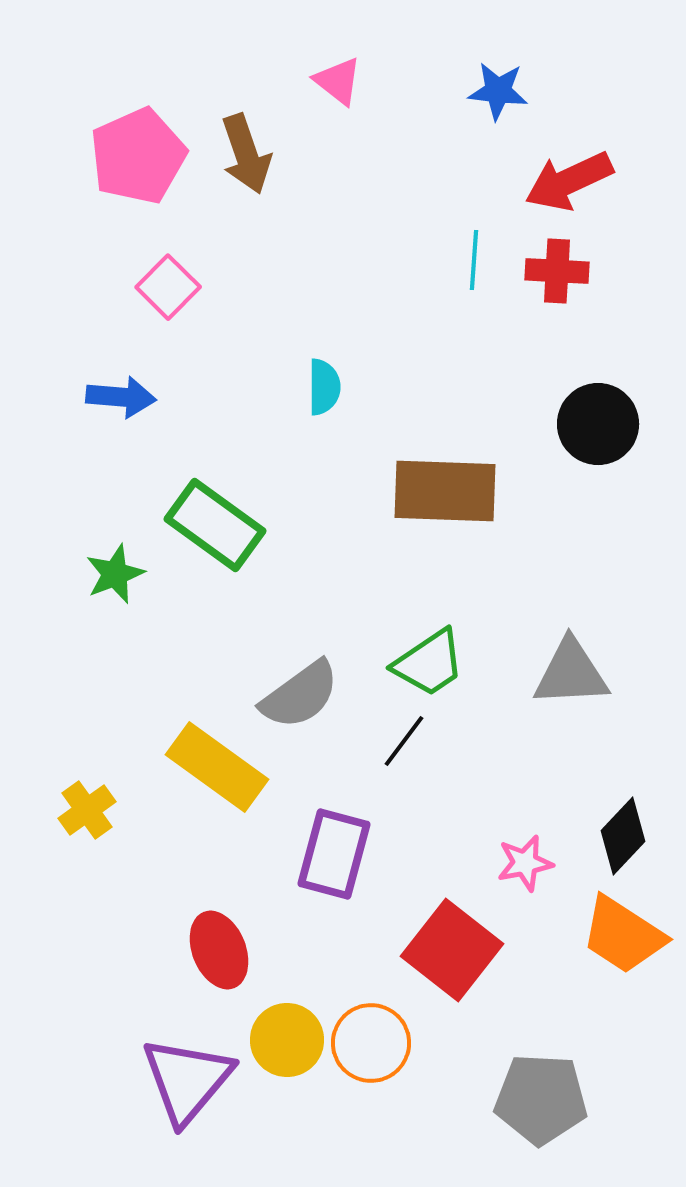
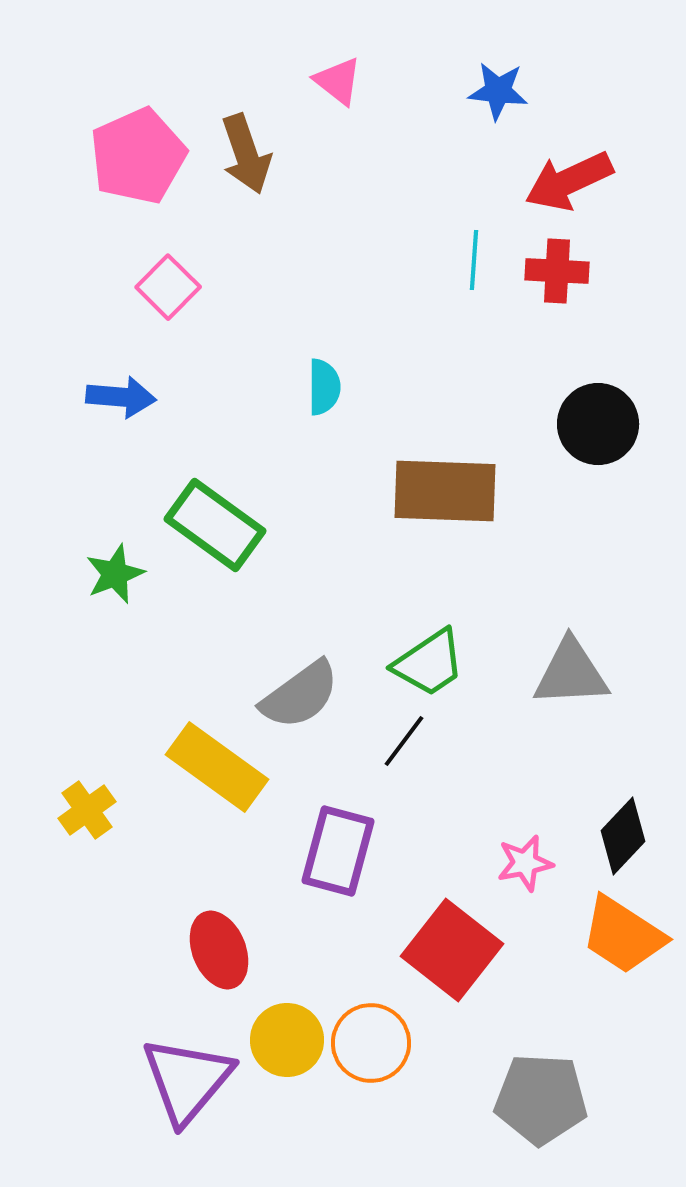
purple rectangle: moved 4 px right, 3 px up
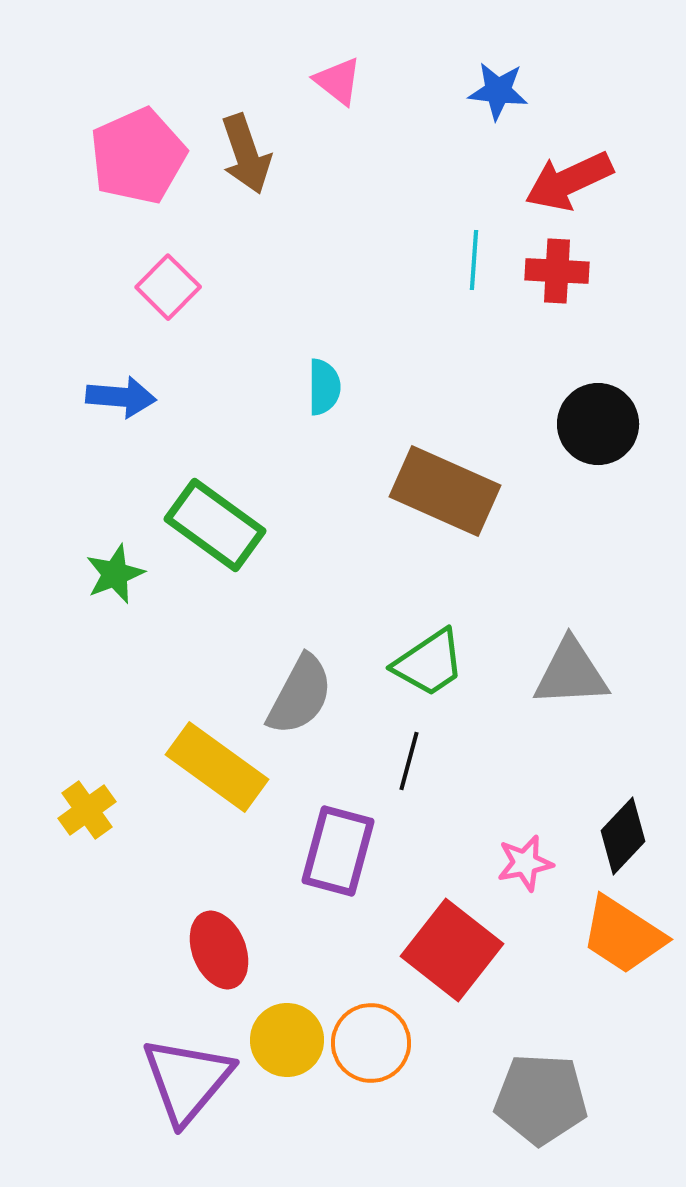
brown rectangle: rotated 22 degrees clockwise
gray semicircle: rotated 26 degrees counterclockwise
black line: moved 5 px right, 20 px down; rotated 22 degrees counterclockwise
